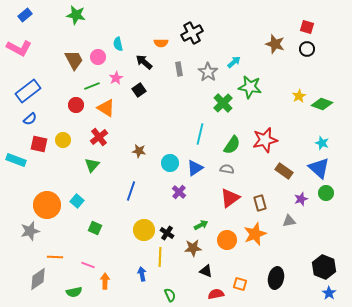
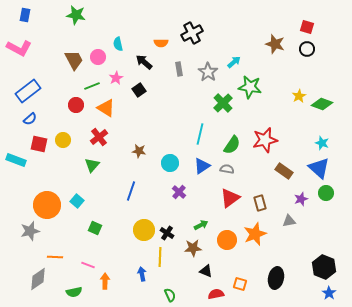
blue rectangle at (25, 15): rotated 40 degrees counterclockwise
blue triangle at (195, 168): moved 7 px right, 2 px up
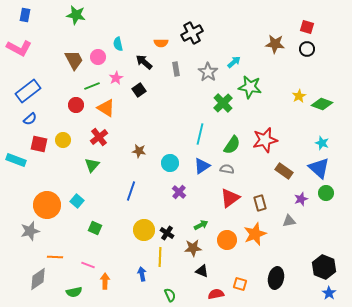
brown star at (275, 44): rotated 12 degrees counterclockwise
gray rectangle at (179, 69): moved 3 px left
black triangle at (206, 271): moved 4 px left
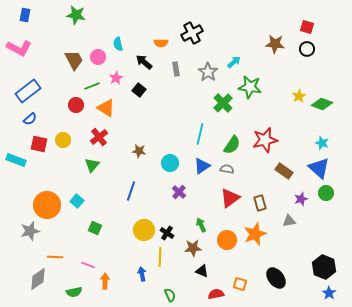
black square at (139, 90): rotated 16 degrees counterclockwise
green arrow at (201, 225): rotated 88 degrees counterclockwise
black ellipse at (276, 278): rotated 50 degrees counterclockwise
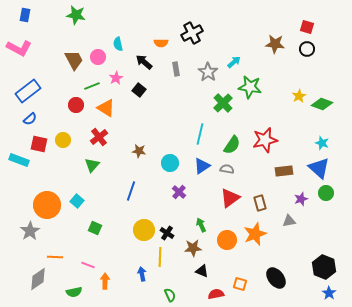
cyan rectangle at (16, 160): moved 3 px right
brown rectangle at (284, 171): rotated 42 degrees counterclockwise
gray star at (30, 231): rotated 18 degrees counterclockwise
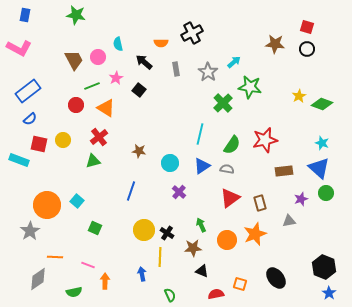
green triangle at (92, 165): moved 1 px right, 4 px up; rotated 35 degrees clockwise
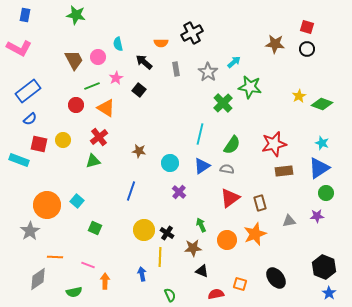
red star at (265, 140): moved 9 px right, 4 px down
blue triangle at (319, 168): rotated 45 degrees clockwise
purple star at (301, 199): moved 16 px right, 17 px down; rotated 16 degrees clockwise
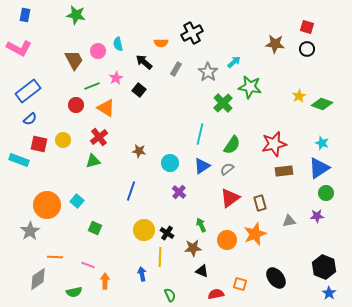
pink circle at (98, 57): moved 6 px up
gray rectangle at (176, 69): rotated 40 degrees clockwise
gray semicircle at (227, 169): rotated 48 degrees counterclockwise
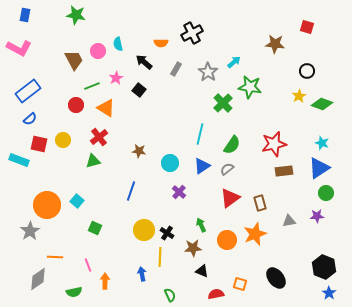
black circle at (307, 49): moved 22 px down
pink line at (88, 265): rotated 48 degrees clockwise
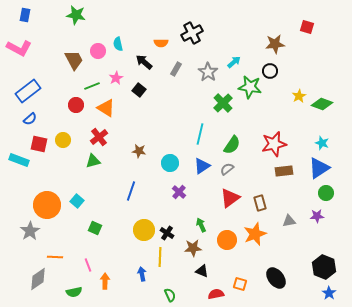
brown star at (275, 44): rotated 12 degrees counterclockwise
black circle at (307, 71): moved 37 px left
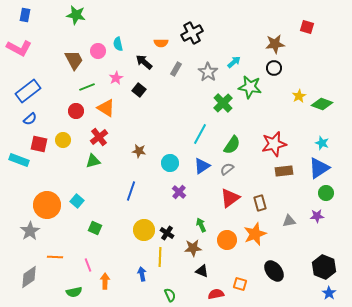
black circle at (270, 71): moved 4 px right, 3 px up
green line at (92, 86): moved 5 px left, 1 px down
red circle at (76, 105): moved 6 px down
cyan line at (200, 134): rotated 15 degrees clockwise
black ellipse at (276, 278): moved 2 px left, 7 px up
gray diamond at (38, 279): moved 9 px left, 2 px up
